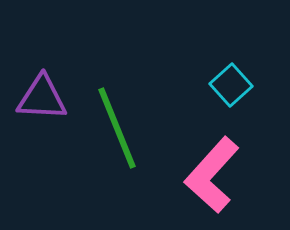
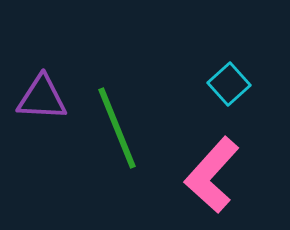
cyan square: moved 2 px left, 1 px up
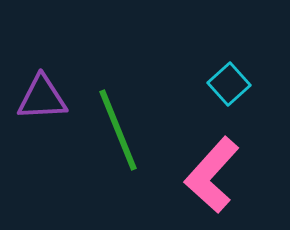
purple triangle: rotated 6 degrees counterclockwise
green line: moved 1 px right, 2 px down
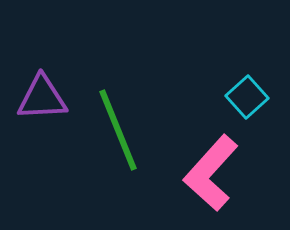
cyan square: moved 18 px right, 13 px down
pink L-shape: moved 1 px left, 2 px up
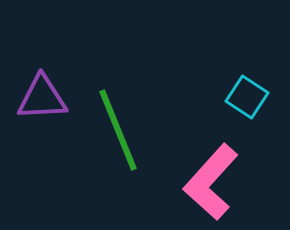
cyan square: rotated 15 degrees counterclockwise
pink L-shape: moved 9 px down
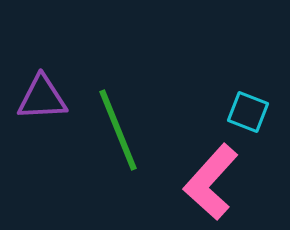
cyan square: moved 1 px right, 15 px down; rotated 12 degrees counterclockwise
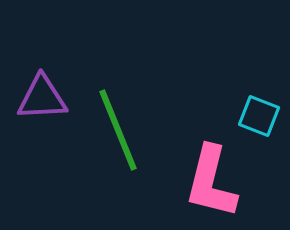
cyan square: moved 11 px right, 4 px down
pink L-shape: rotated 28 degrees counterclockwise
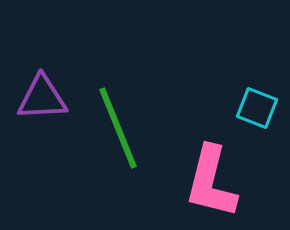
cyan square: moved 2 px left, 8 px up
green line: moved 2 px up
